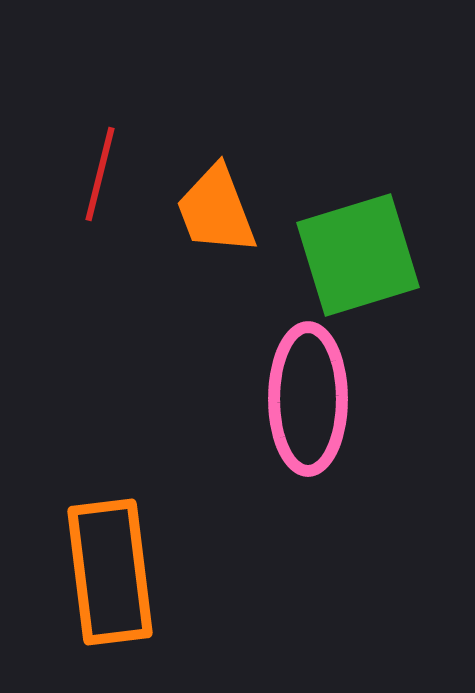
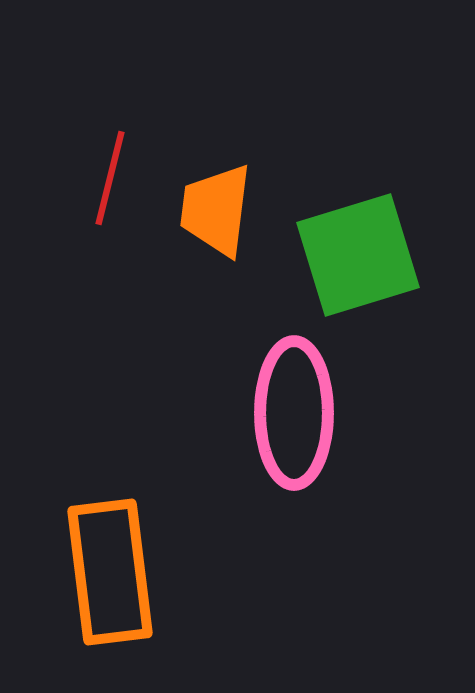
red line: moved 10 px right, 4 px down
orange trapezoid: rotated 28 degrees clockwise
pink ellipse: moved 14 px left, 14 px down
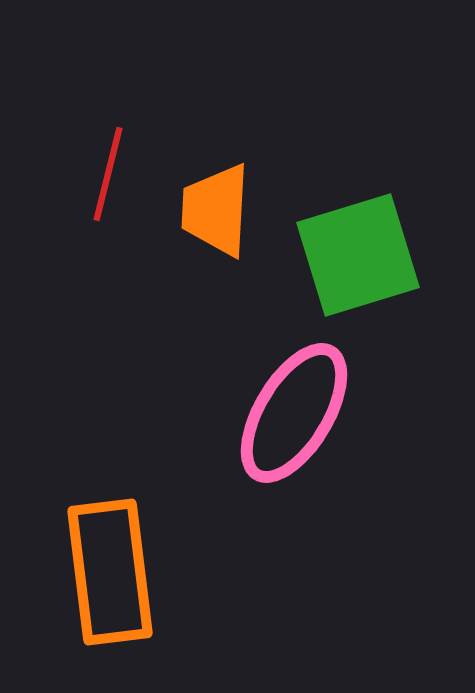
red line: moved 2 px left, 4 px up
orange trapezoid: rotated 4 degrees counterclockwise
pink ellipse: rotated 31 degrees clockwise
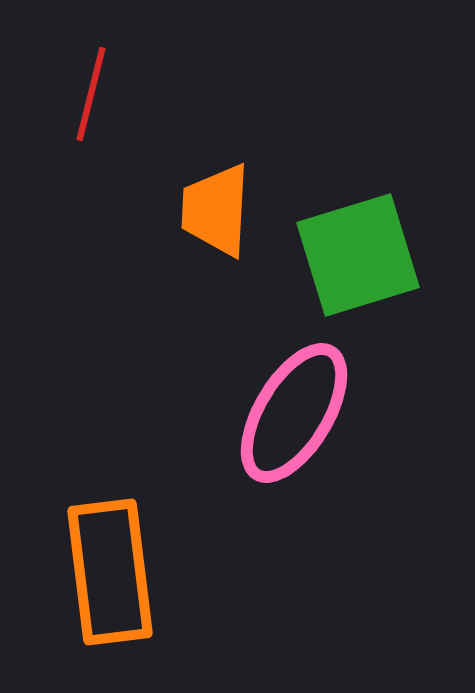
red line: moved 17 px left, 80 px up
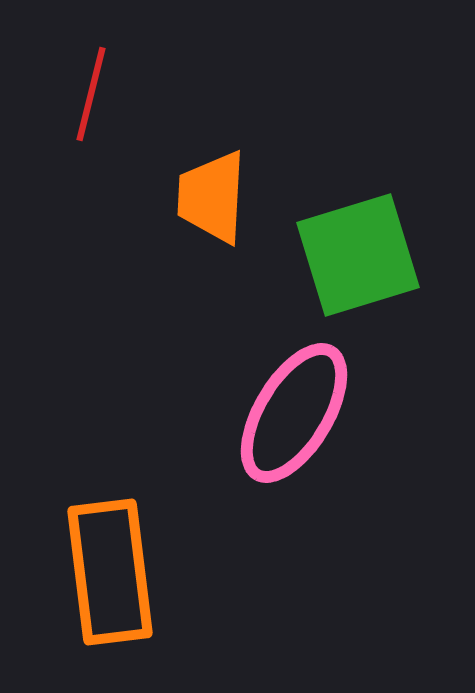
orange trapezoid: moved 4 px left, 13 px up
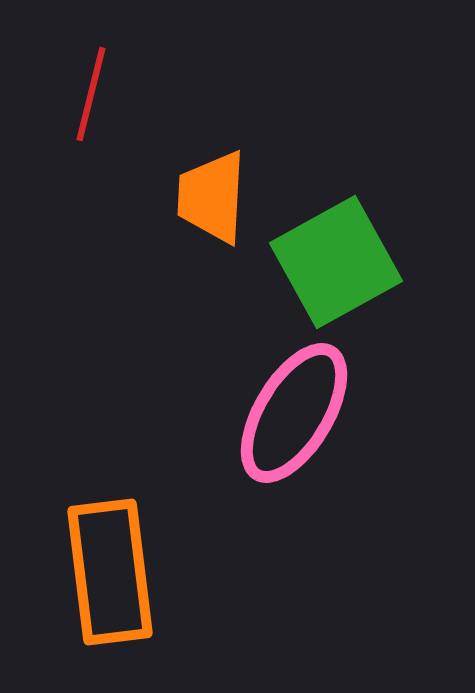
green square: moved 22 px left, 7 px down; rotated 12 degrees counterclockwise
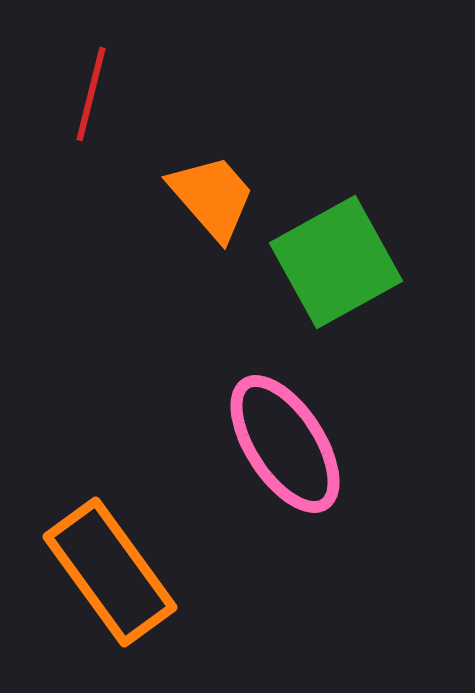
orange trapezoid: rotated 136 degrees clockwise
pink ellipse: moved 9 px left, 31 px down; rotated 64 degrees counterclockwise
orange rectangle: rotated 29 degrees counterclockwise
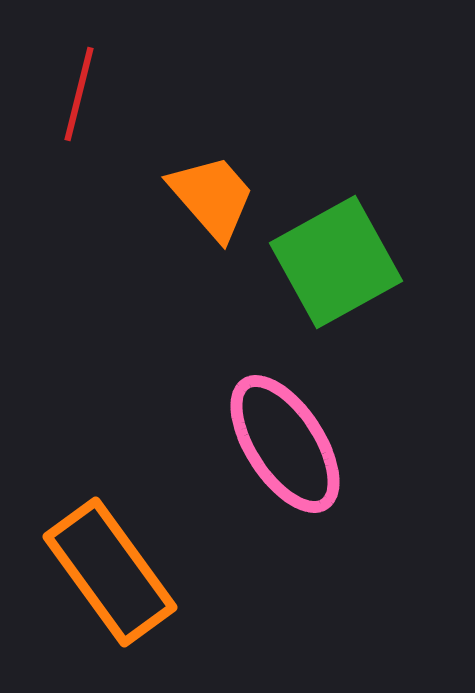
red line: moved 12 px left
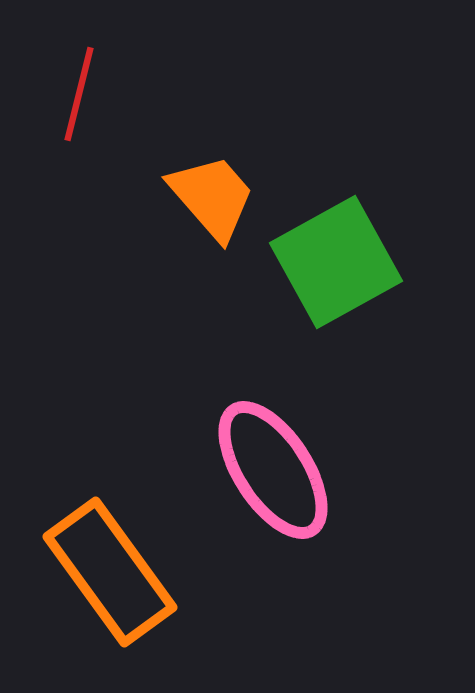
pink ellipse: moved 12 px left, 26 px down
